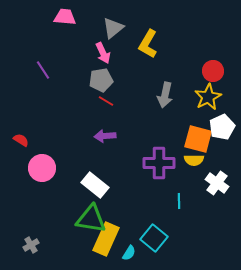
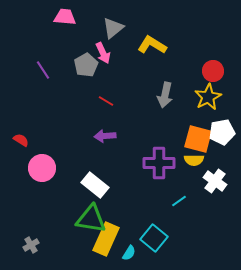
yellow L-shape: moved 4 px right, 1 px down; rotated 92 degrees clockwise
gray pentagon: moved 15 px left, 15 px up; rotated 20 degrees counterclockwise
white pentagon: moved 5 px down; rotated 15 degrees clockwise
white cross: moved 2 px left, 2 px up
cyan line: rotated 56 degrees clockwise
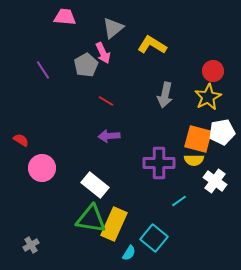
purple arrow: moved 4 px right
yellow rectangle: moved 8 px right, 15 px up
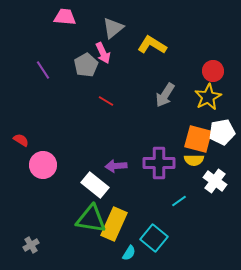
gray arrow: rotated 20 degrees clockwise
purple arrow: moved 7 px right, 30 px down
pink circle: moved 1 px right, 3 px up
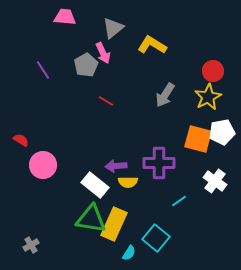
yellow semicircle: moved 66 px left, 22 px down
cyan square: moved 2 px right
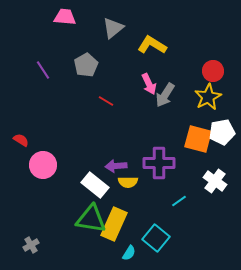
pink arrow: moved 46 px right, 31 px down
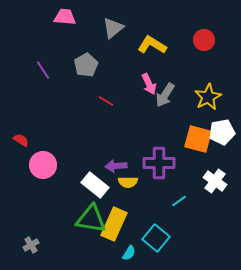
red circle: moved 9 px left, 31 px up
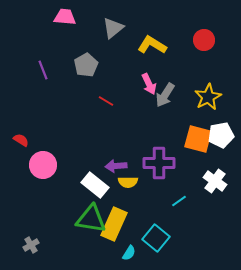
purple line: rotated 12 degrees clockwise
white pentagon: moved 1 px left, 3 px down
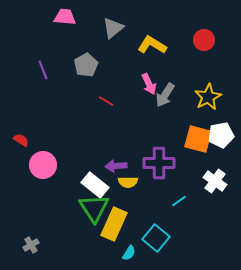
green triangle: moved 3 px right, 11 px up; rotated 48 degrees clockwise
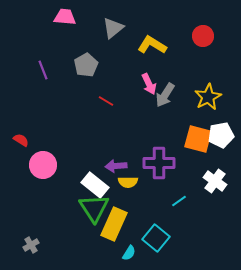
red circle: moved 1 px left, 4 px up
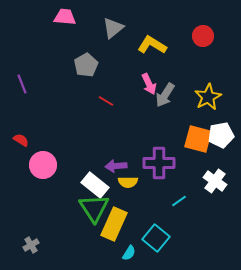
purple line: moved 21 px left, 14 px down
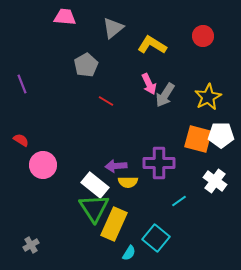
white pentagon: rotated 10 degrees clockwise
